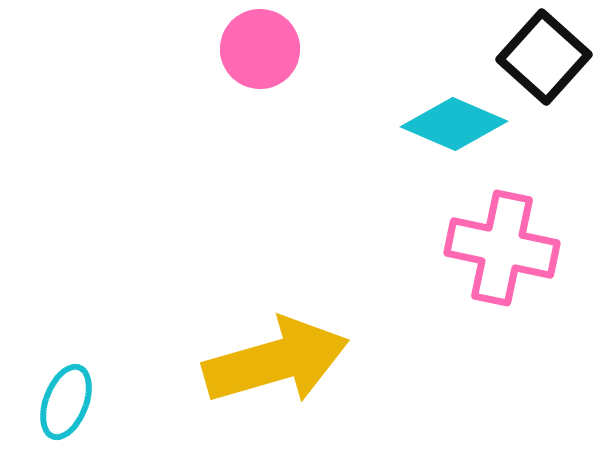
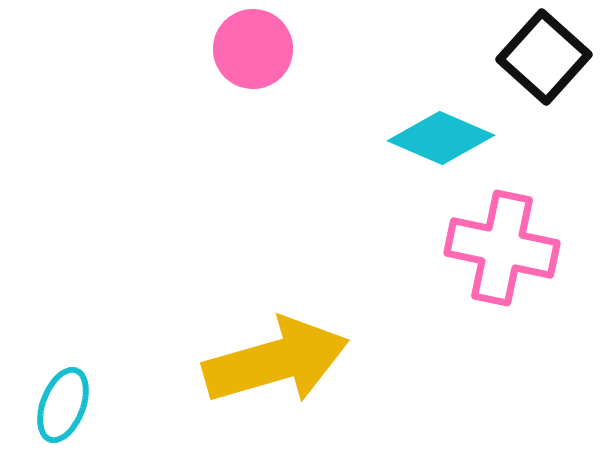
pink circle: moved 7 px left
cyan diamond: moved 13 px left, 14 px down
cyan ellipse: moved 3 px left, 3 px down
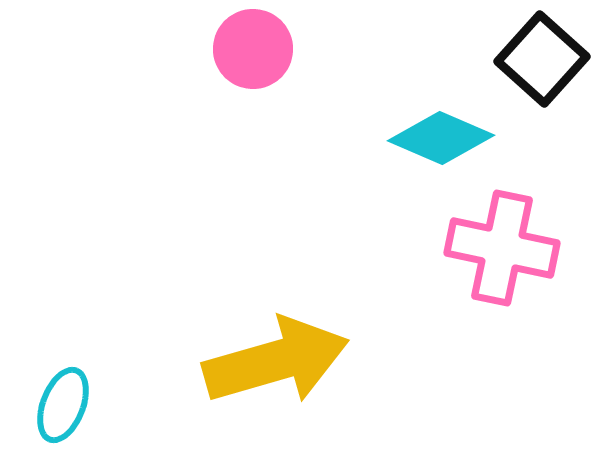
black square: moved 2 px left, 2 px down
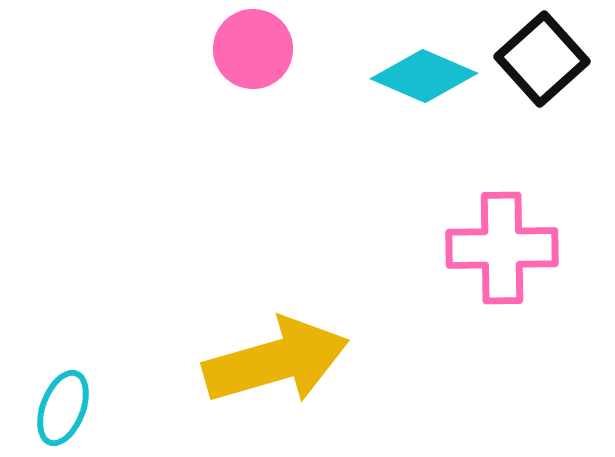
black square: rotated 6 degrees clockwise
cyan diamond: moved 17 px left, 62 px up
pink cross: rotated 13 degrees counterclockwise
cyan ellipse: moved 3 px down
